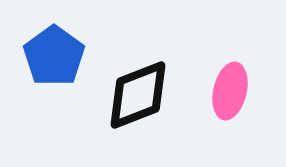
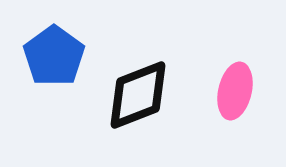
pink ellipse: moved 5 px right
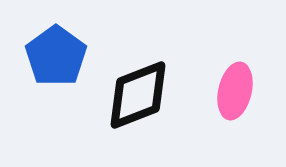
blue pentagon: moved 2 px right
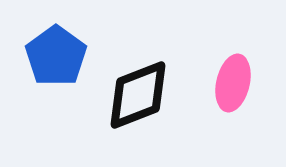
pink ellipse: moved 2 px left, 8 px up
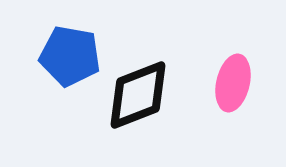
blue pentagon: moved 14 px right; rotated 26 degrees counterclockwise
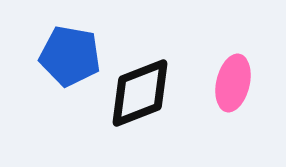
black diamond: moved 2 px right, 2 px up
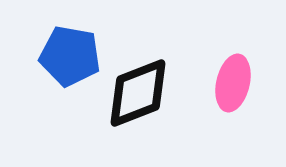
black diamond: moved 2 px left
